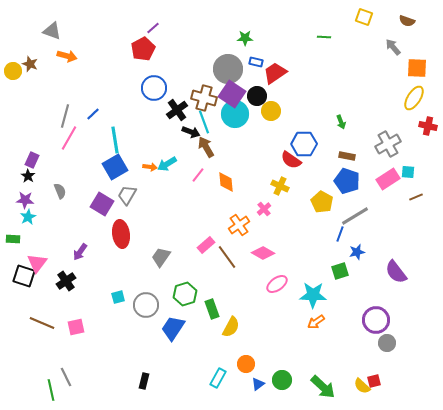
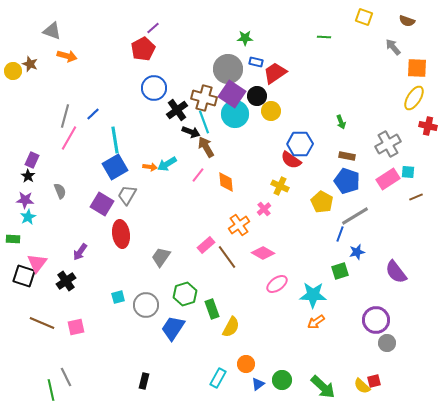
blue hexagon at (304, 144): moved 4 px left
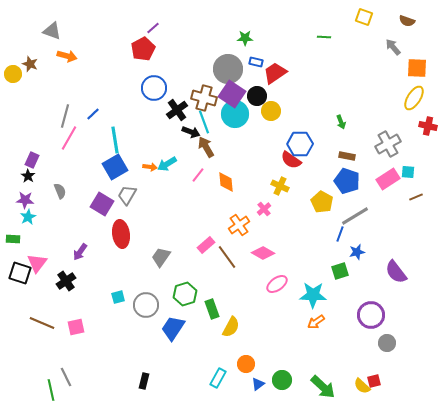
yellow circle at (13, 71): moved 3 px down
black square at (24, 276): moved 4 px left, 3 px up
purple circle at (376, 320): moved 5 px left, 5 px up
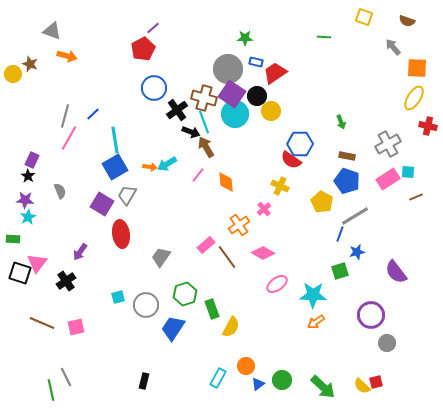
orange circle at (246, 364): moved 2 px down
red square at (374, 381): moved 2 px right, 1 px down
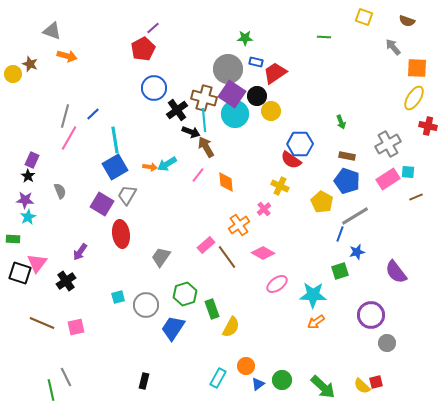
cyan line at (204, 122): moved 2 px up; rotated 15 degrees clockwise
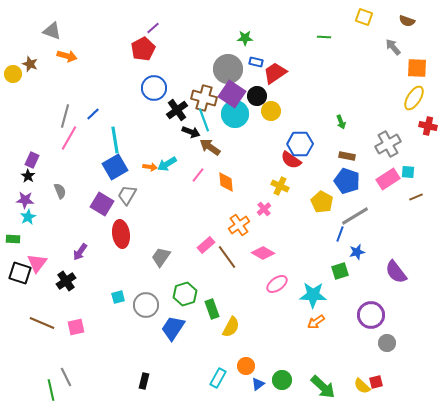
cyan line at (204, 120): rotated 15 degrees counterclockwise
brown arrow at (206, 147): moved 4 px right; rotated 25 degrees counterclockwise
